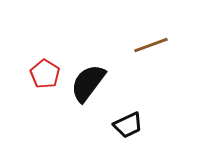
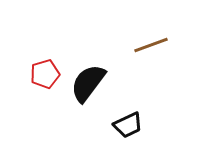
red pentagon: rotated 24 degrees clockwise
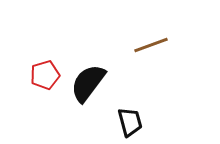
red pentagon: moved 1 px down
black trapezoid: moved 2 px right, 3 px up; rotated 80 degrees counterclockwise
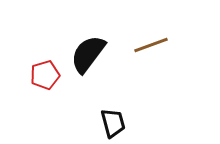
black semicircle: moved 29 px up
black trapezoid: moved 17 px left, 1 px down
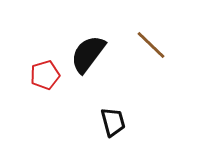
brown line: rotated 64 degrees clockwise
black trapezoid: moved 1 px up
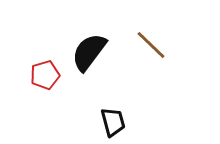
black semicircle: moved 1 px right, 2 px up
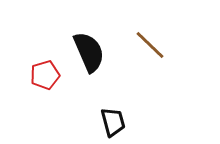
brown line: moved 1 px left
black semicircle: rotated 120 degrees clockwise
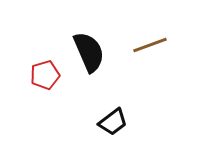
brown line: rotated 64 degrees counterclockwise
black trapezoid: rotated 68 degrees clockwise
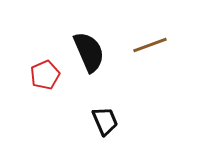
red pentagon: rotated 8 degrees counterclockwise
black trapezoid: moved 8 px left, 1 px up; rotated 76 degrees counterclockwise
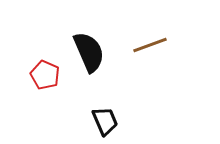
red pentagon: rotated 24 degrees counterclockwise
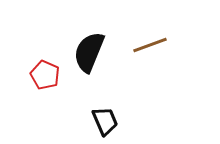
black semicircle: rotated 135 degrees counterclockwise
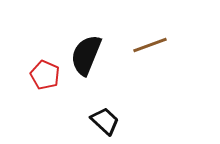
black semicircle: moved 3 px left, 3 px down
black trapezoid: rotated 24 degrees counterclockwise
